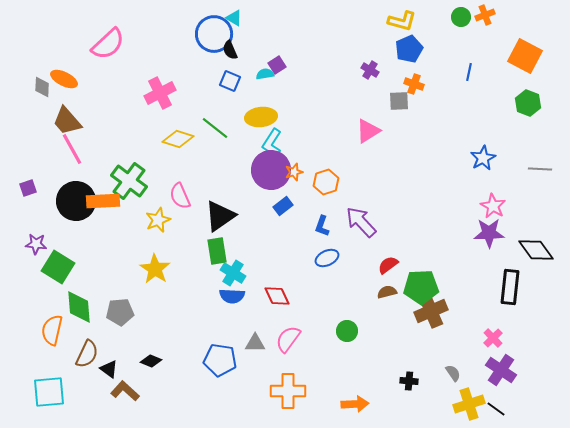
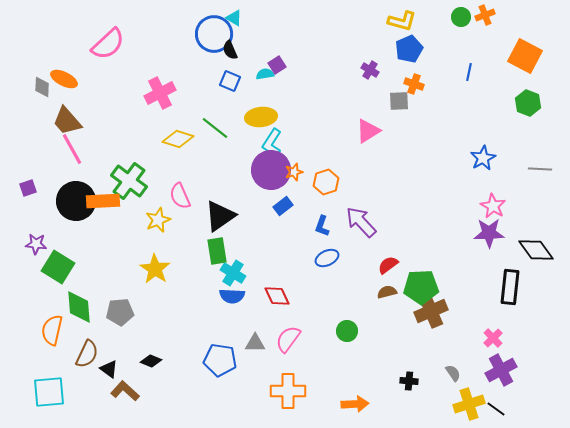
purple cross at (501, 370): rotated 28 degrees clockwise
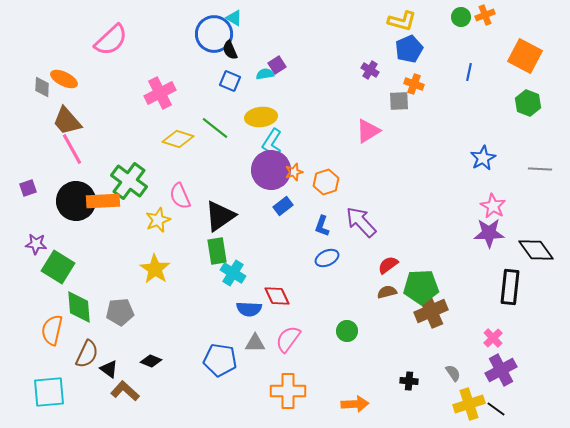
pink semicircle at (108, 44): moved 3 px right, 4 px up
blue semicircle at (232, 296): moved 17 px right, 13 px down
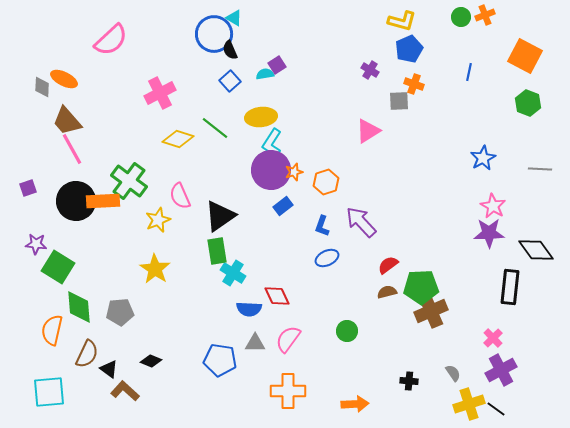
blue square at (230, 81): rotated 25 degrees clockwise
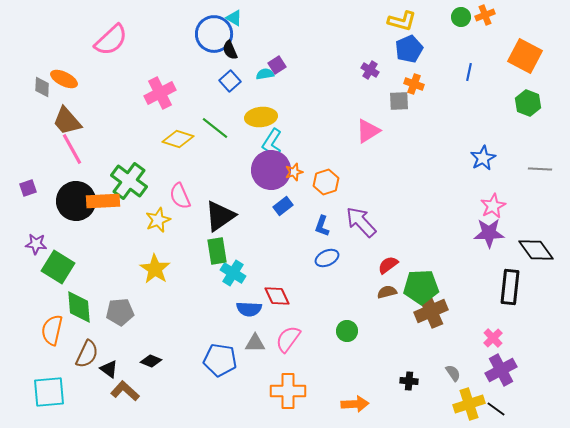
pink star at (493, 206): rotated 15 degrees clockwise
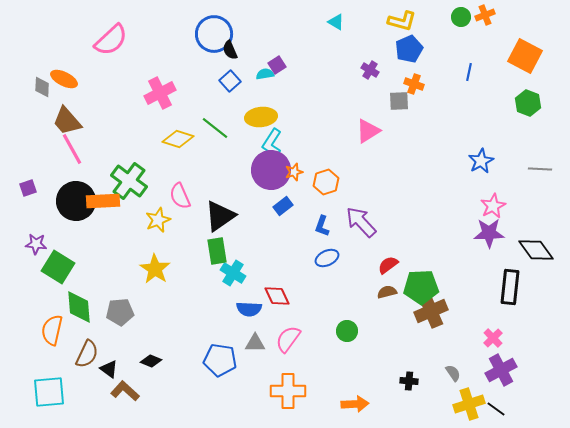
cyan triangle at (234, 18): moved 102 px right, 4 px down
blue star at (483, 158): moved 2 px left, 3 px down
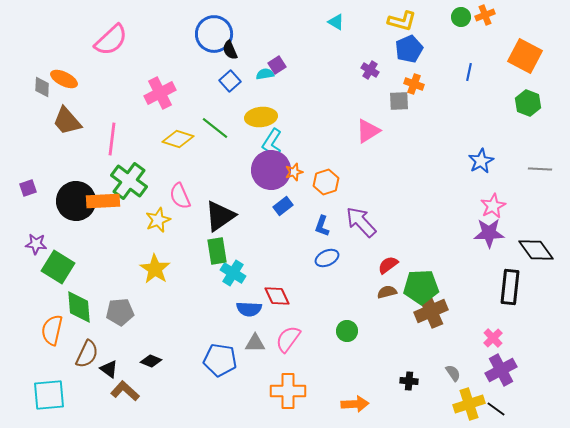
pink line at (72, 149): moved 40 px right, 10 px up; rotated 36 degrees clockwise
cyan square at (49, 392): moved 3 px down
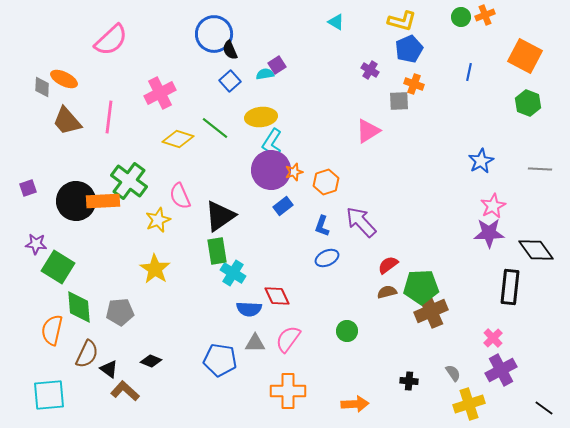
pink line at (112, 139): moved 3 px left, 22 px up
black line at (496, 409): moved 48 px right, 1 px up
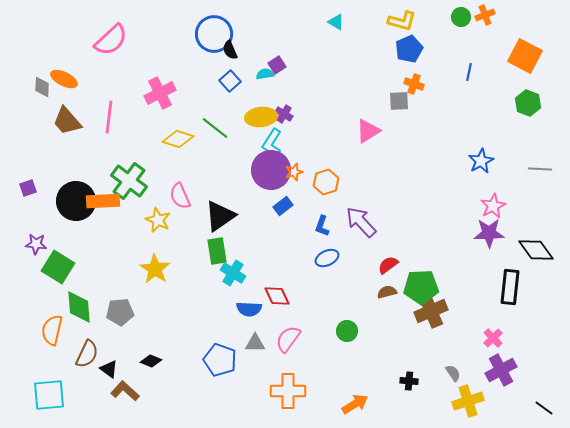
purple cross at (370, 70): moved 86 px left, 44 px down
yellow star at (158, 220): rotated 25 degrees counterclockwise
blue pentagon at (220, 360): rotated 12 degrees clockwise
orange arrow at (355, 404): rotated 28 degrees counterclockwise
yellow cross at (469, 404): moved 1 px left, 3 px up
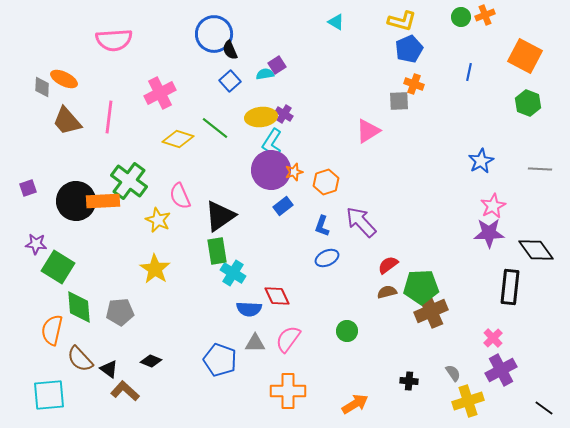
pink semicircle at (111, 40): moved 3 px right; rotated 39 degrees clockwise
brown semicircle at (87, 354): moved 7 px left, 5 px down; rotated 112 degrees clockwise
